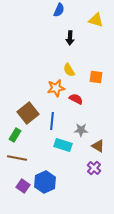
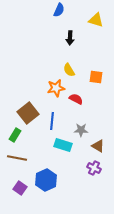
purple cross: rotated 16 degrees counterclockwise
blue hexagon: moved 1 px right, 2 px up
purple square: moved 3 px left, 2 px down
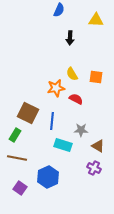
yellow triangle: rotated 14 degrees counterclockwise
yellow semicircle: moved 3 px right, 4 px down
brown square: rotated 25 degrees counterclockwise
blue hexagon: moved 2 px right, 3 px up
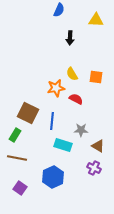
blue hexagon: moved 5 px right
